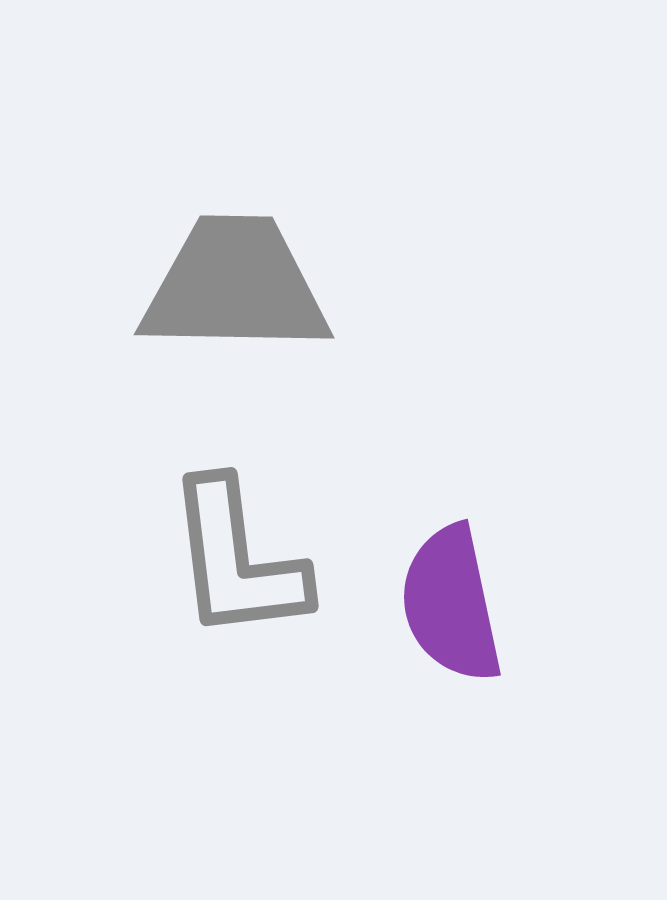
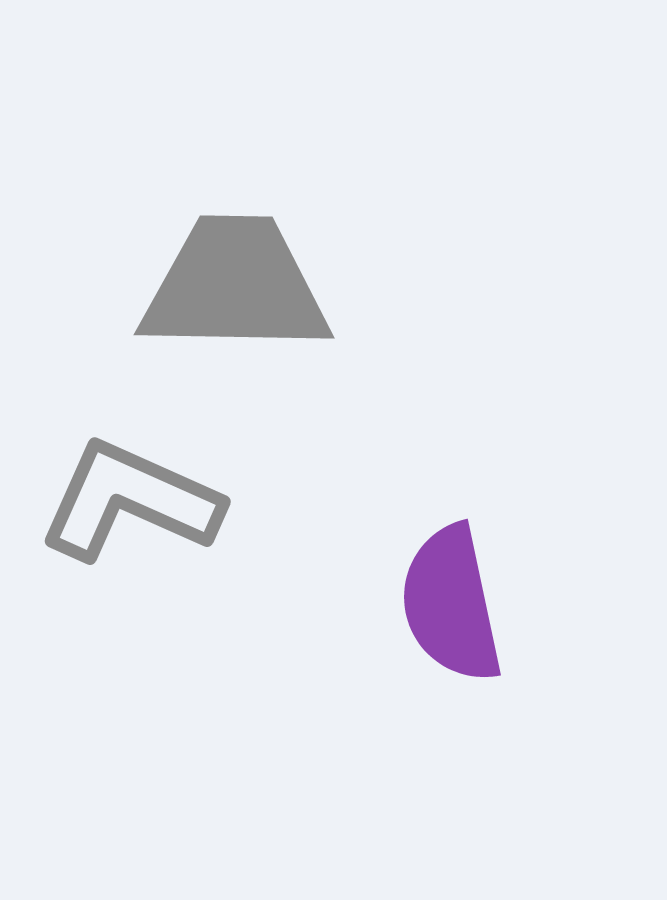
gray L-shape: moved 107 px left, 59 px up; rotated 121 degrees clockwise
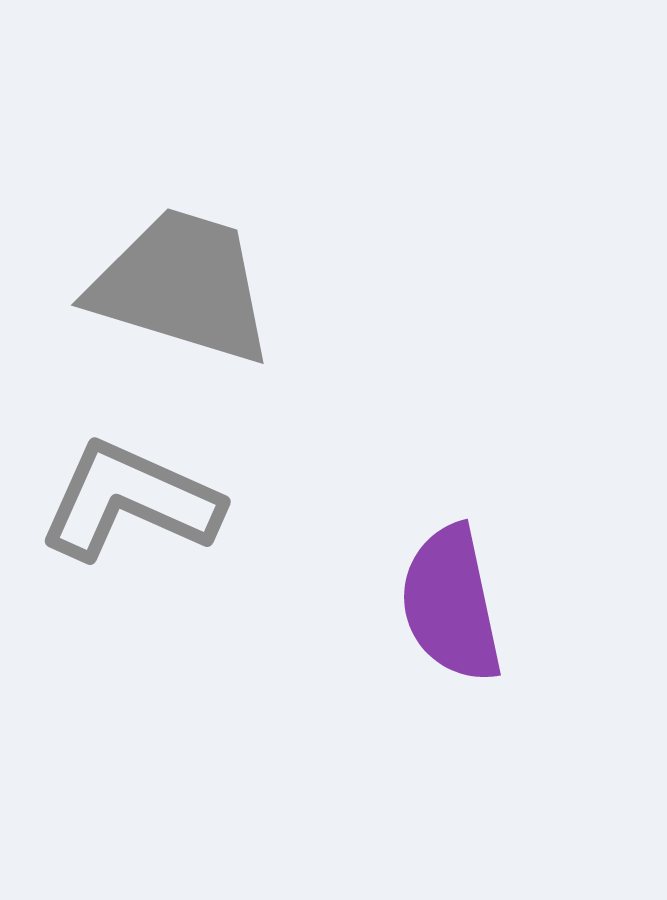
gray trapezoid: moved 53 px left; rotated 16 degrees clockwise
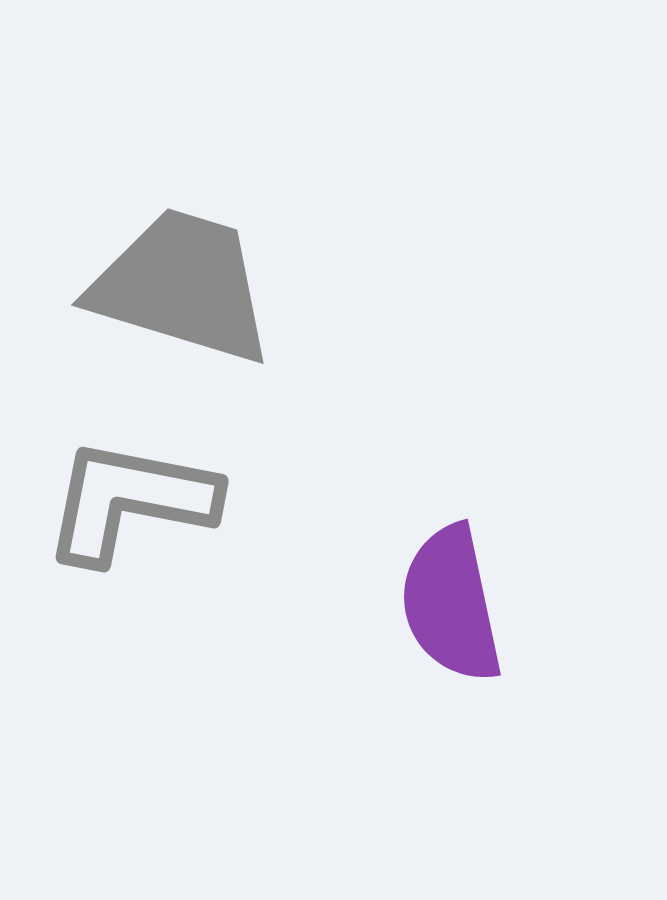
gray L-shape: rotated 13 degrees counterclockwise
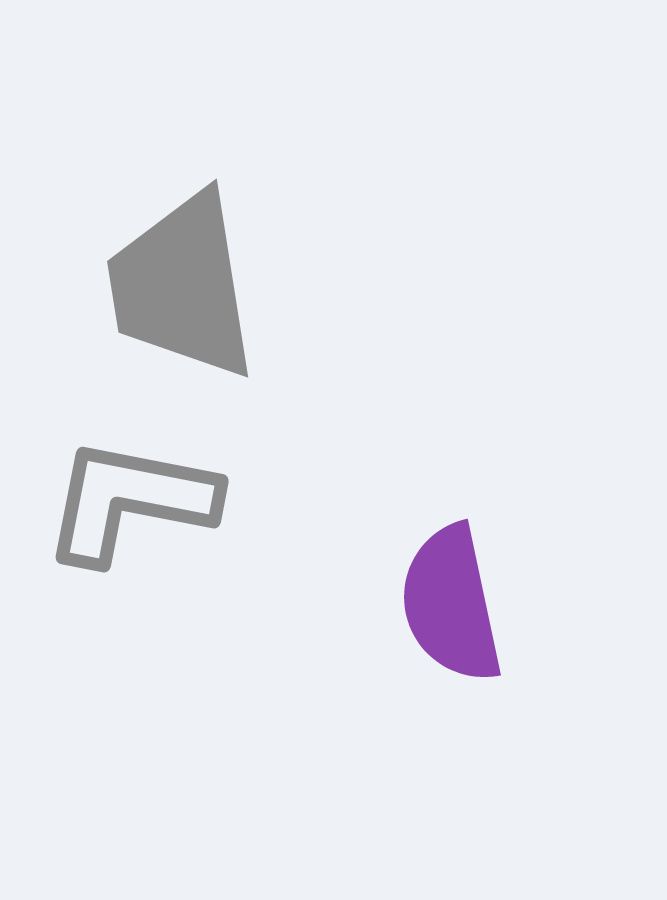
gray trapezoid: rotated 116 degrees counterclockwise
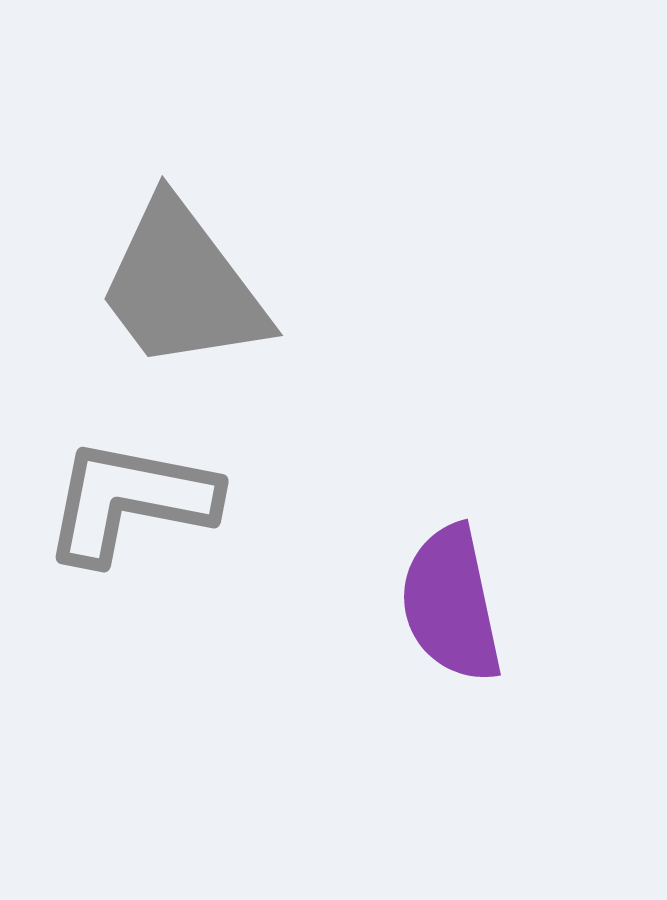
gray trapezoid: rotated 28 degrees counterclockwise
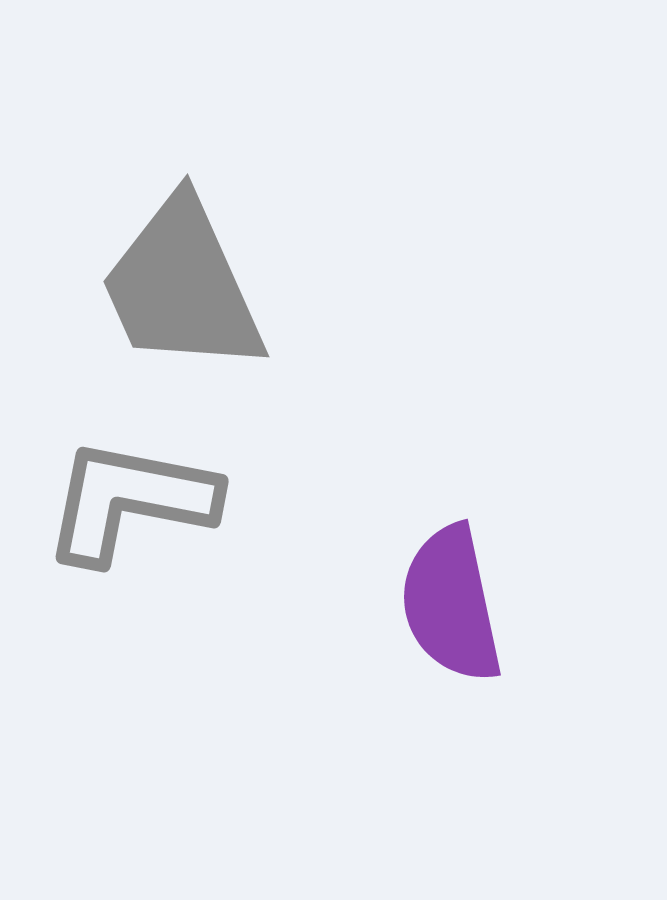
gray trapezoid: rotated 13 degrees clockwise
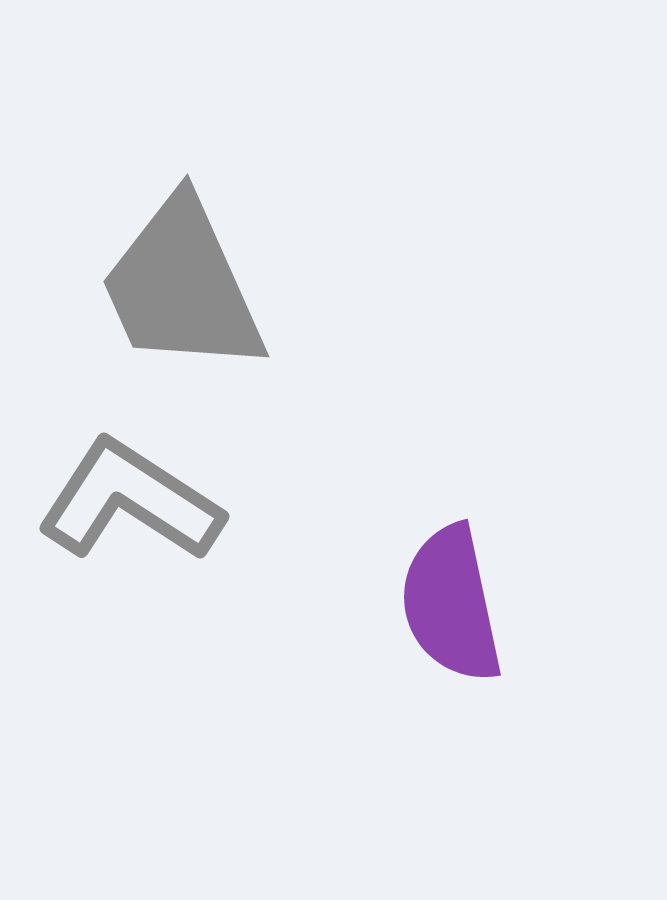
gray L-shape: rotated 22 degrees clockwise
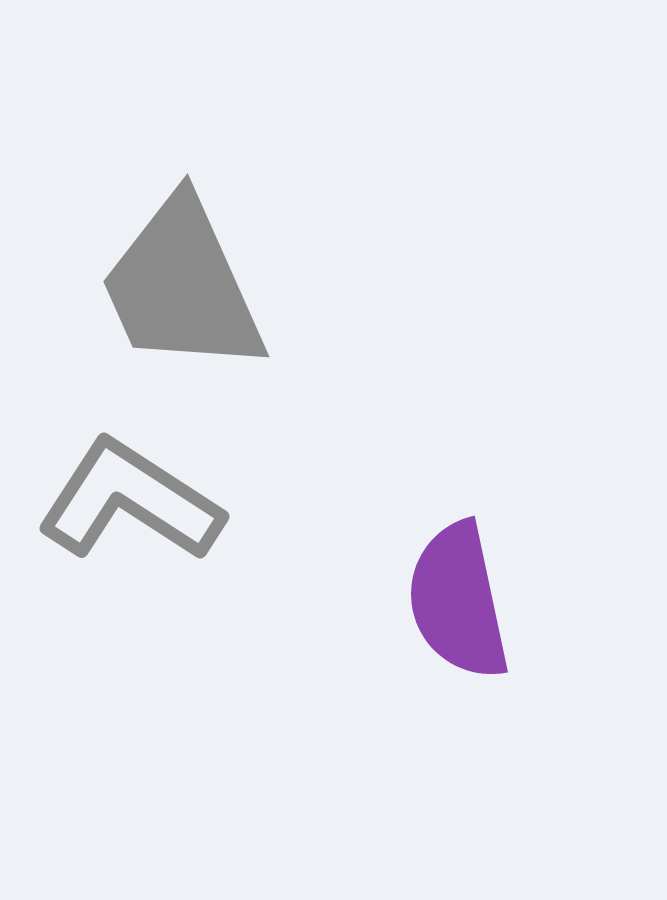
purple semicircle: moved 7 px right, 3 px up
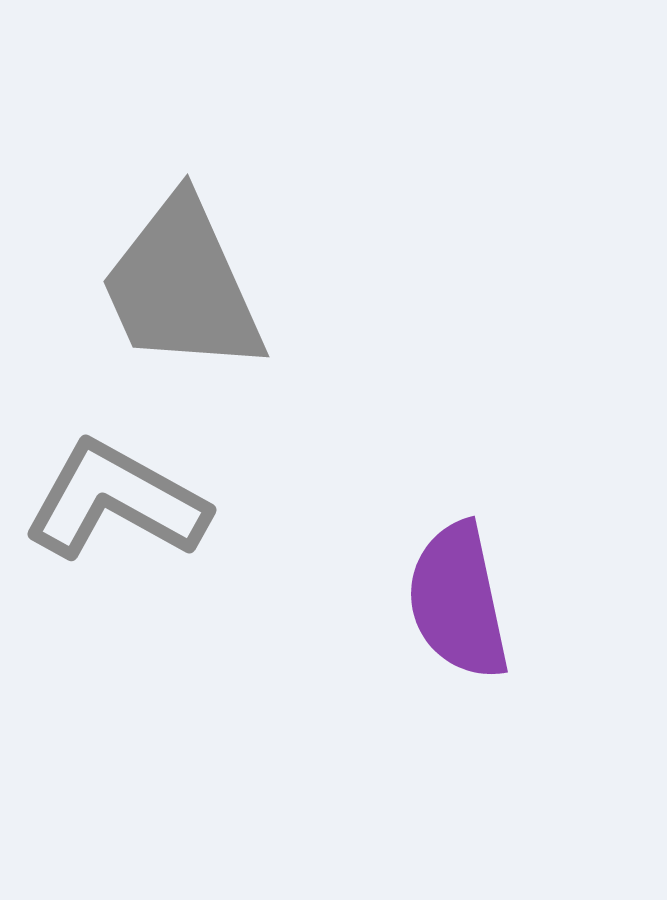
gray L-shape: moved 14 px left; rotated 4 degrees counterclockwise
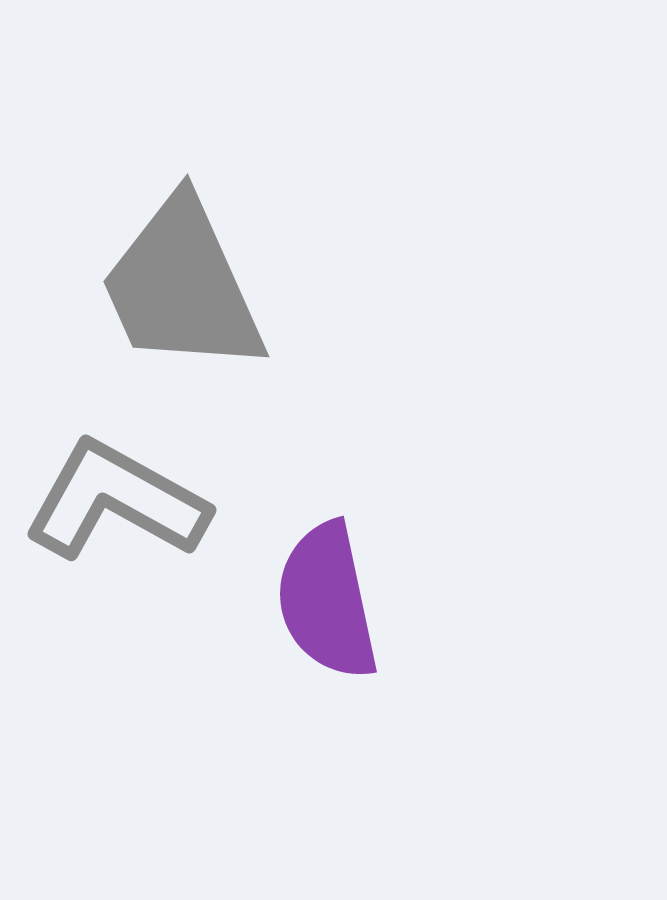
purple semicircle: moved 131 px left
